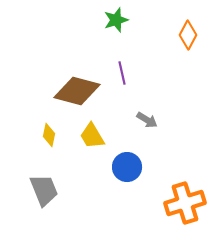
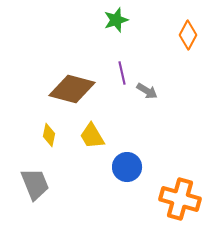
brown diamond: moved 5 px left, 2 px up
gray arrow: moved 29 px up
gray trapezoid: moved 9 px left, 6 px up
orange cross: moved 5 px left, 4 px up; rotated 33 degrees clockwise
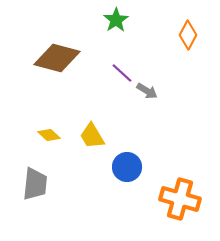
green star: rotated 15 degrees counterclockwise
purple line: rotated 35 degrees counterclockwise
brown diamond: moved 15 px left, 31 px up
yellow diamond: rotated 60 degrees counterclockwise
gray trapezoid: rotated 28 degrees clockwise
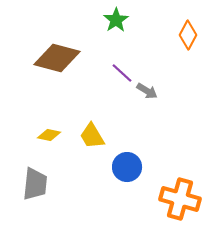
yellow diamond: rotated 30 degrees counterclockwise
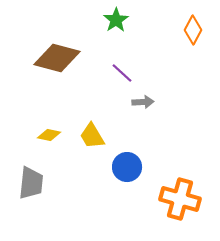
orange diamond: moved 5 px right, 5 px up
gray arrow: moved 4 px left, 11 px down; rotated 35 degrees counterclockwise
gray trapezoid: moved 4 px left, 1 px up
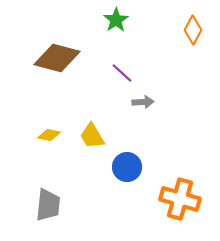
gray trapezoid: moved 17 px right, 22 px down
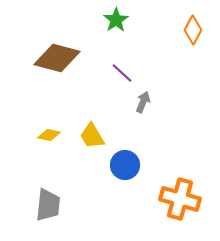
gray arrow: rotated 65 degrees counterclockwise
blue circle: moved 2 px left, 2 px up
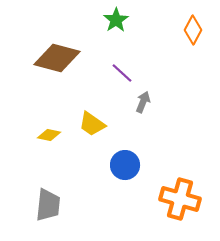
yellow trapezoid: moved 12 px up; rotated 24 degrees counterclockwise
